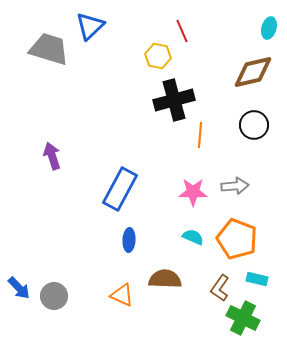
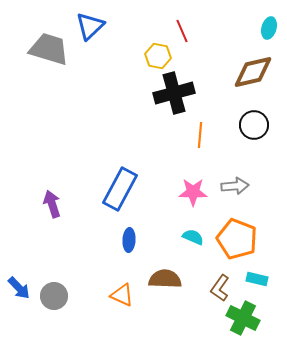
black cross: moved 7 px up
purple arrow: moved 48 px down
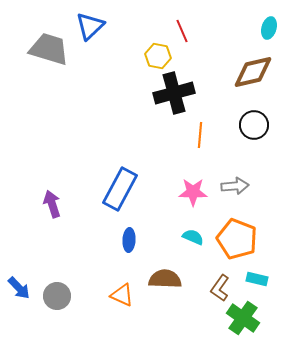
gray circle: moved 3 px right
green cross: rotated 8 degrees clockwise
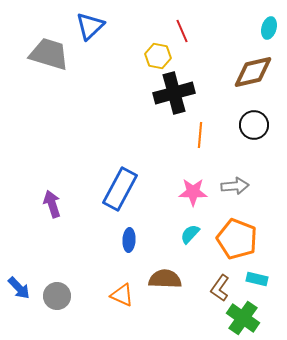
gray trapezoid: moved 5 px down
cyan semicircle: moved 3 px left, 3 px up; rotated 70 degrees counterclockwise
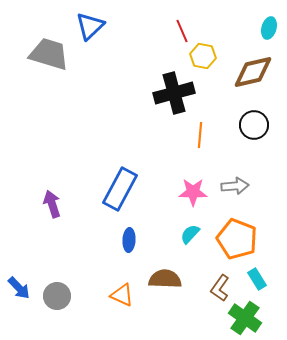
yellow hexagon: moved 45 px right
cyan rectangle: rotated 45 degrees clockwise
green cross: moved 2 px right
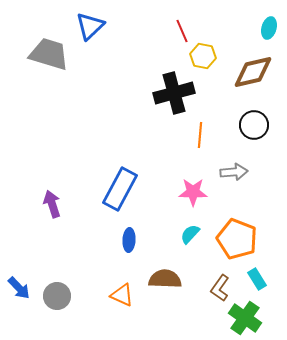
gray arrow: moved 1 px left, 14 px up
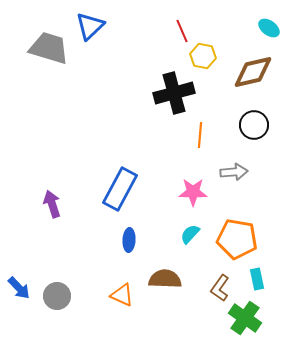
cyan ellipse: rotated 70 degrees counterclockwise
gray trapezoid: moved 6 px up
orange pentagon: rotated 12 degrees counterclockwise
cyan rectangle: rotated 20 degrees clockwise
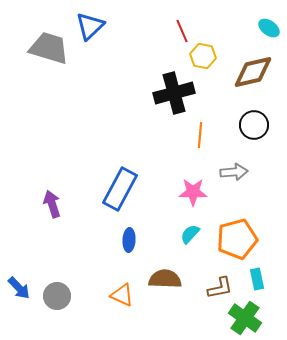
orange pentagon: rotated 24 degrees counterclockwise
brown L-shape: rotated 136 degrees counterclockwise
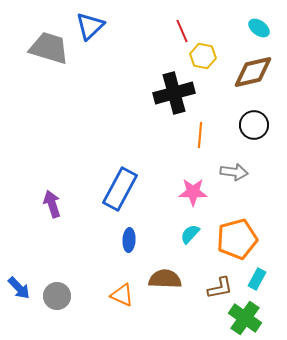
cyan ellipse: moved 10 px left
gray arrow: rotated 12 degrees clockwise
cyan rectangle: rotated 40 degrees clockwise
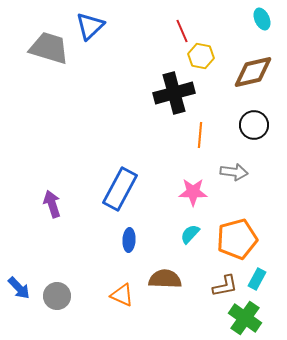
cyan ellipse: moved 3 px right, 9 px up; rotated 30 degrees clockwise
yellow hexagon: moved 2 px left
brown L-shape: moved 5 px right, 2 px up
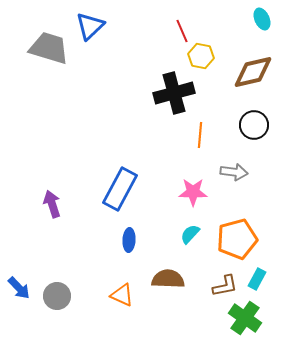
brown semicircle: moved 3 px right
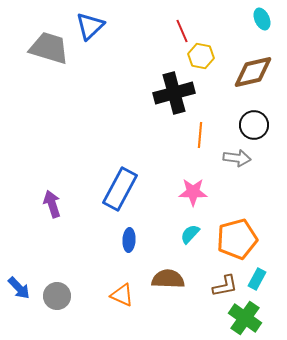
gray arrow: moved 3 px right, 14 px up
